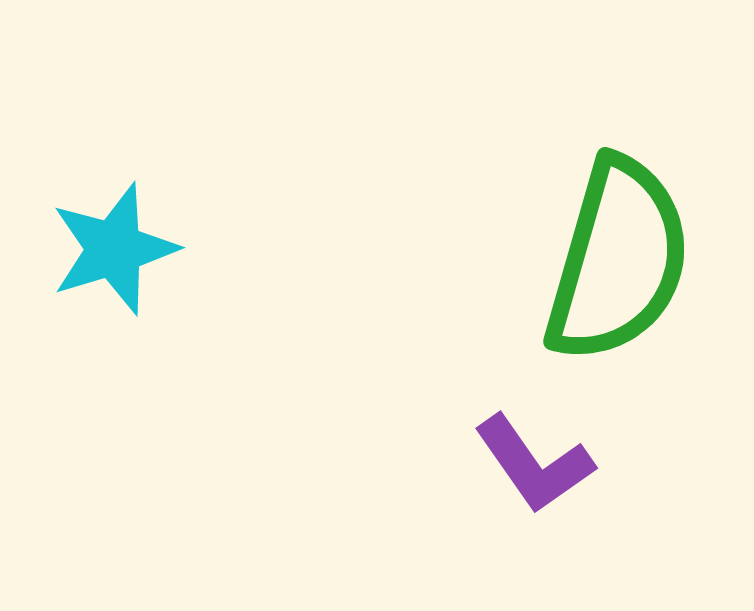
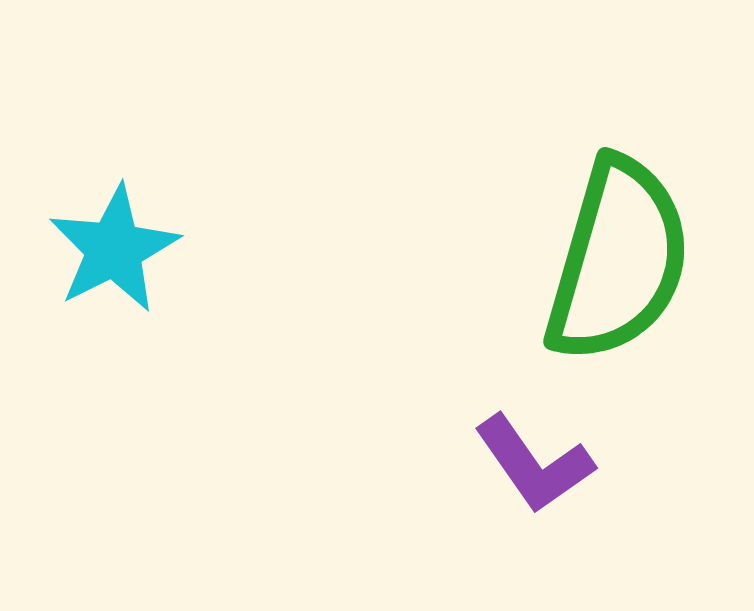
cyan star: rotated 10 degrees counterclockwise
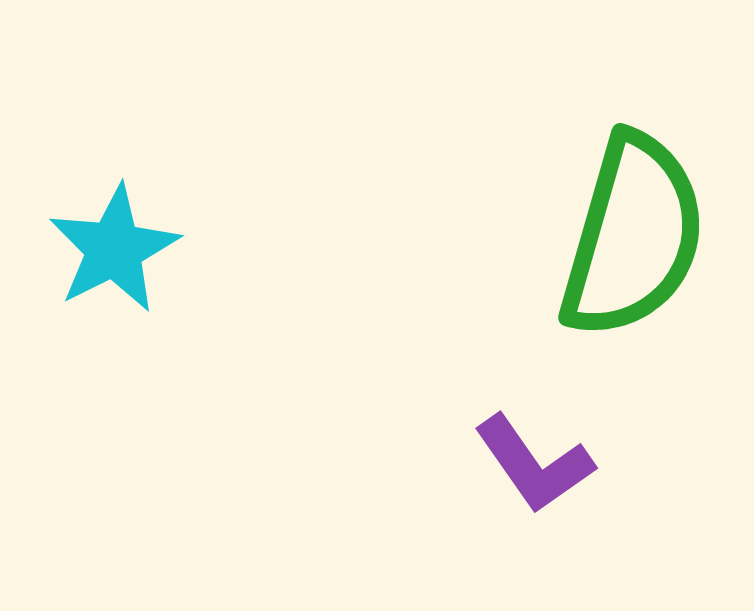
green semicircle: moved 15 px right, 24 px up
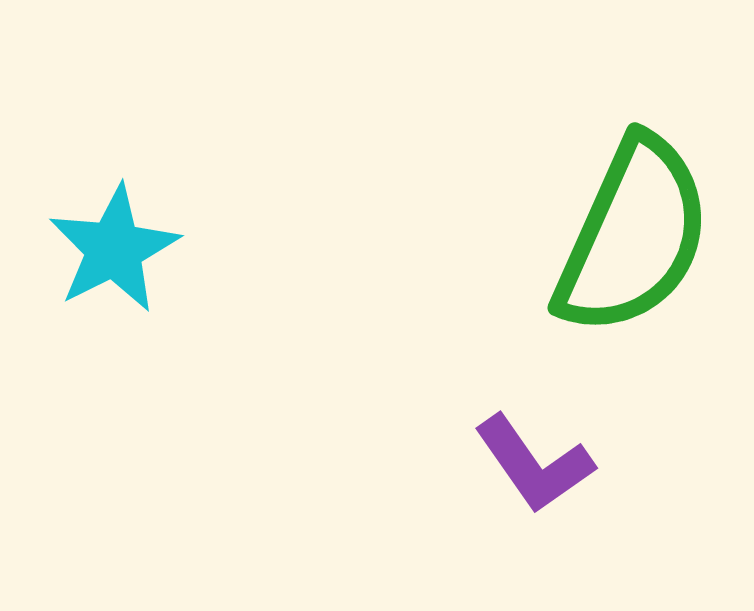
green semicircle: rotated 8 degrees clockwise
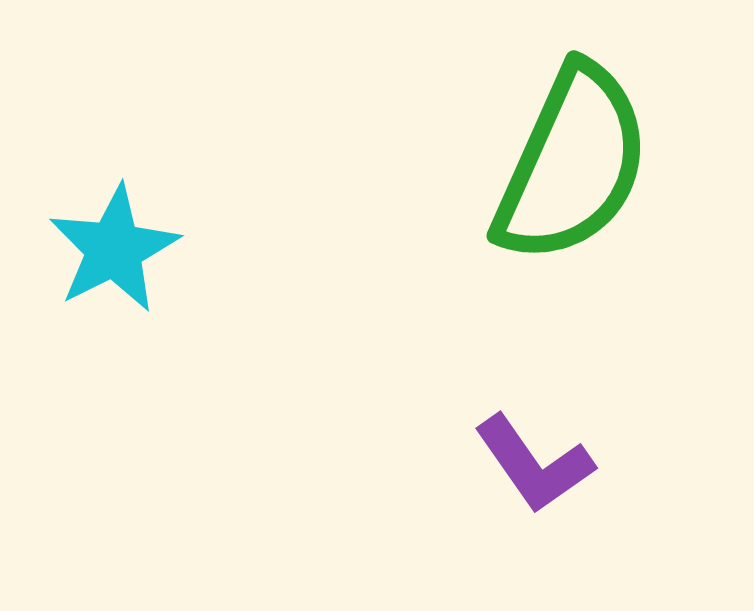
green semicircle: moved 61 px left, 72 px up
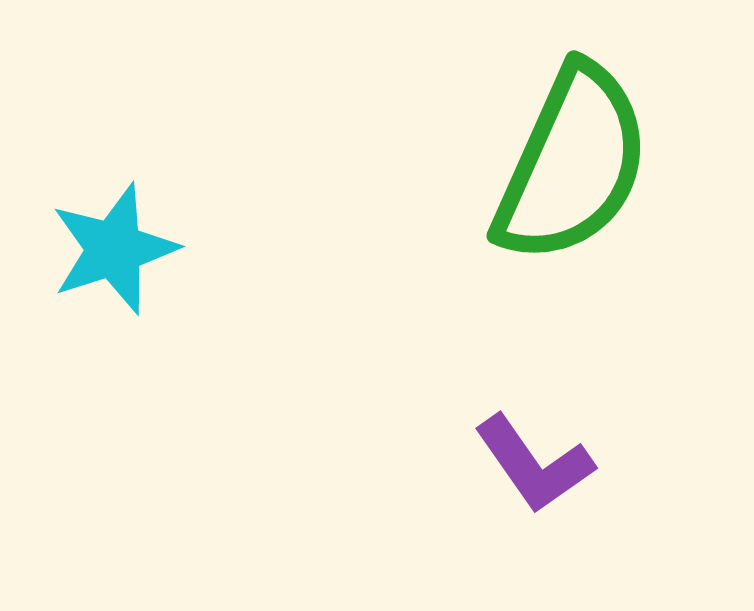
cyan star: rotated 9 degrees clockwise
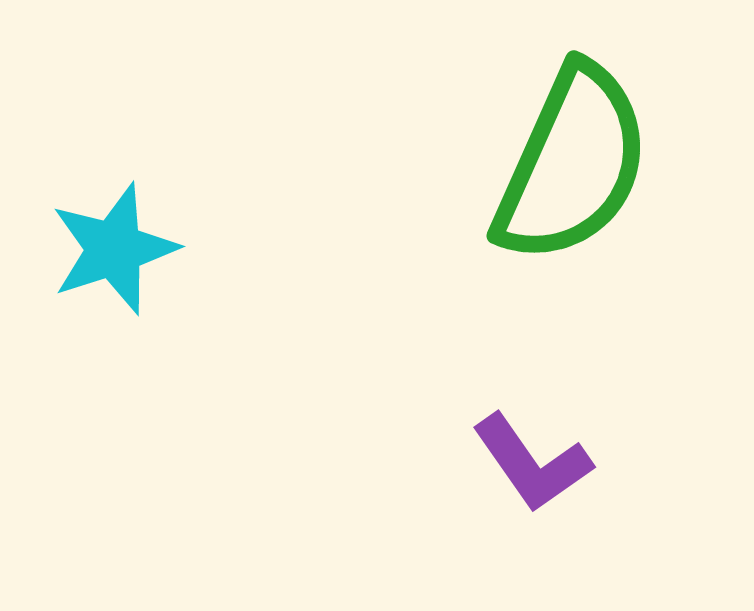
purple L-shape: moved 2 px left, 1 px up
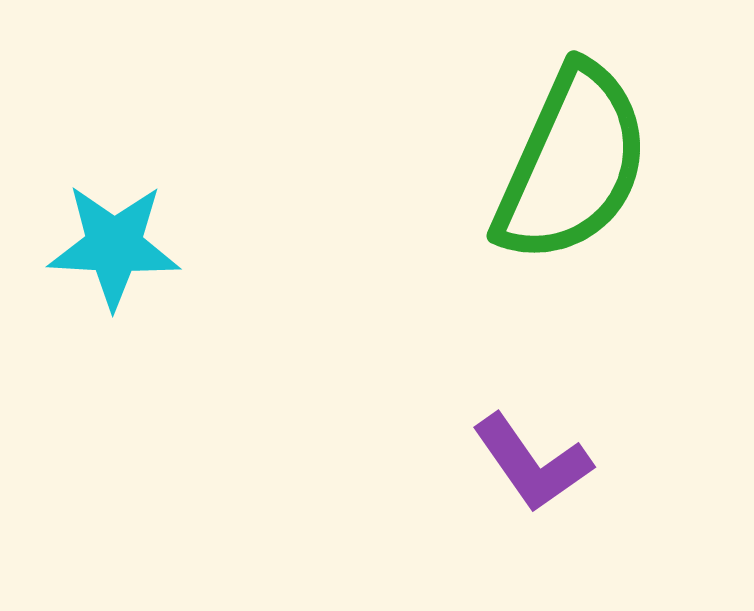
cyan star: moved 3 px up; rotated 21 degrees clockwise
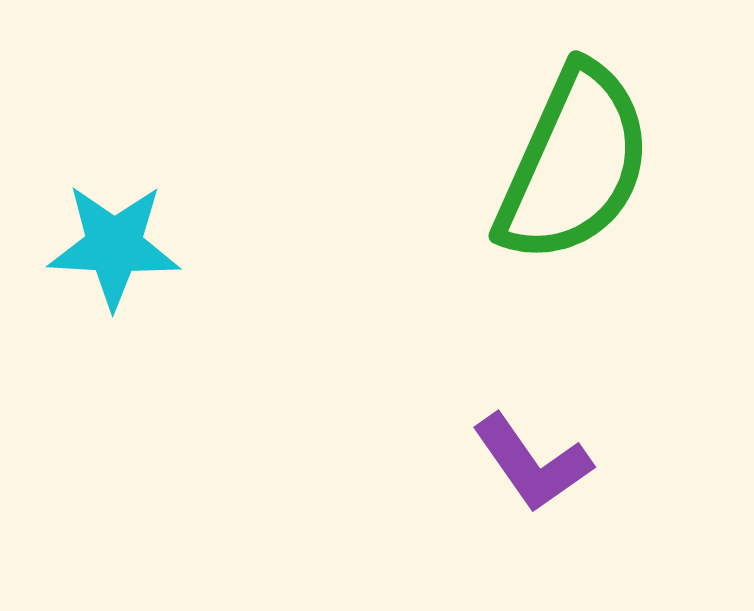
green semicircle: moved 2 px right
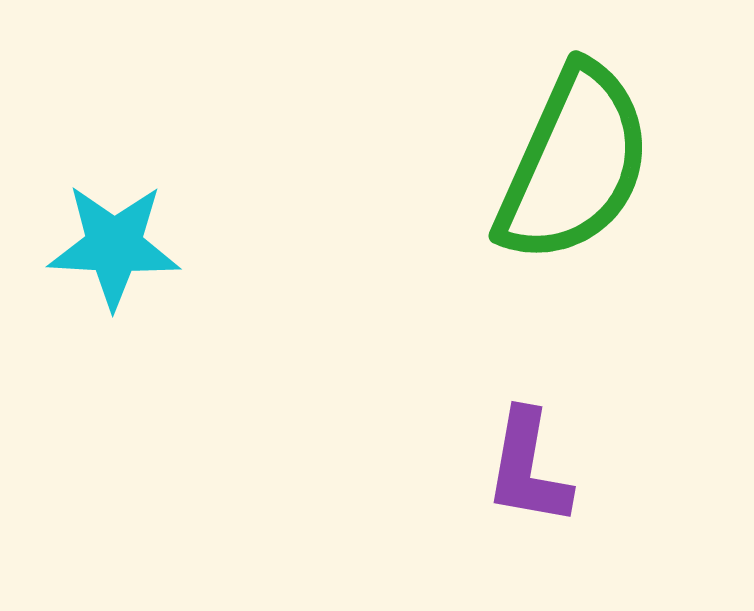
purple L-shape: moved 4 px left, 5 px down; rotated 45 degrees clockwise
